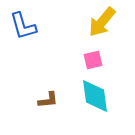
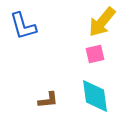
pink square: moved 2 px right, 6 px up
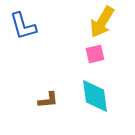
yellow arrow: rotated 8 degrees counterclockwise
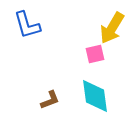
yellow arrow: moved 10 px right, 6 px down
blue L-shape: moved 4 px right, 1 px up
brown L-shape: moved 2 px right; rotated 15 degrees counterclockwise
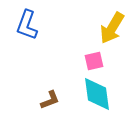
blue L-shape: rotated 36 degrees clockwise
pink square: moved 1 px left, 7 px down
cyan diamond: moved 2 px right, 2 px up
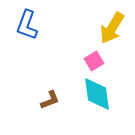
pink square: rotated 18 degrees counterclockwise
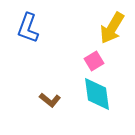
blue L-shape: moved 1 px right, 3 px down
brown L-shape: rotated 60 degrees clockwise
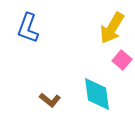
pink square: moved 28 px right, 1 px up; rotated 18 degrees counterclockwise
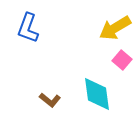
yellow arrow: moved 3 px right; rotated 28 degrees clockwise
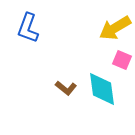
pink square: rotated 18 degrees counterclockwise
cyan diamond: moved 5 px right, 5 px up
brown L-shape: moved 16 px right, 12 px up
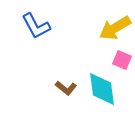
blue L-shape: moved 8 px right, 2 px up; rotated 48 degrees counterclockwise
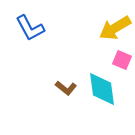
blue L-shape: moved 6 px left, 2 px down
